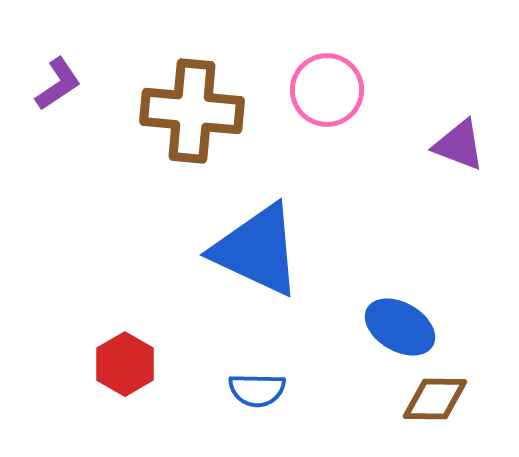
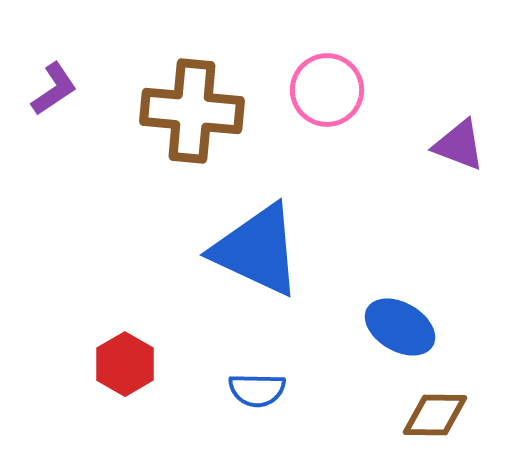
purple L-shape: moved 4 px left, 5 px down
brown diamond: moved 16 px down
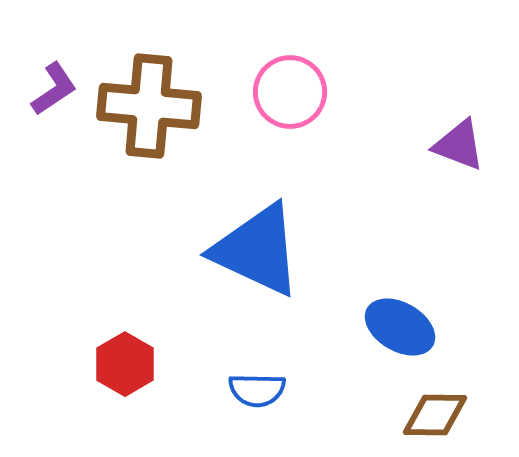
pink circle: moved 37 px left, 2 px down
brown cross: moved 43 px left, 5 px up
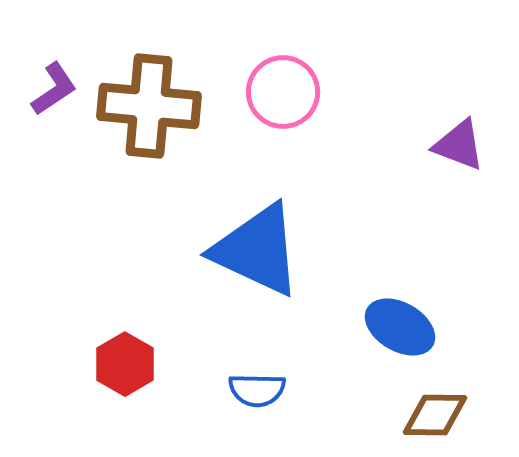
pink circle: moved 7 px left
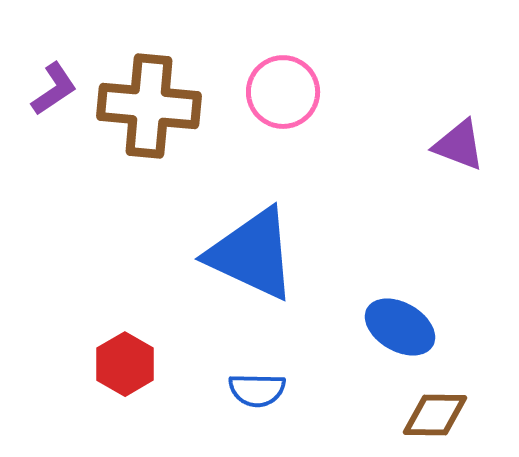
blue triangle: moved 5 px left, 4 px down
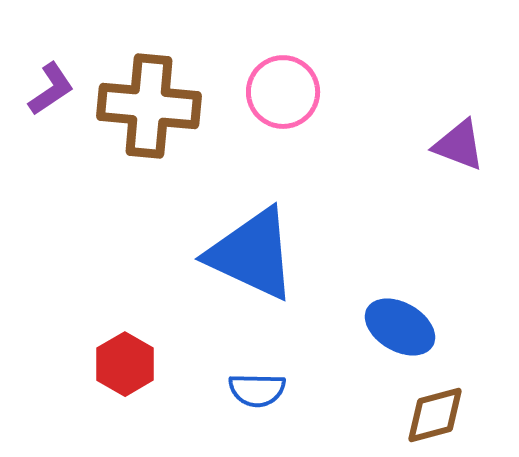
purple L-shape: moved 3 px left
brown diamond: rotated 16 degrees counterclockwise
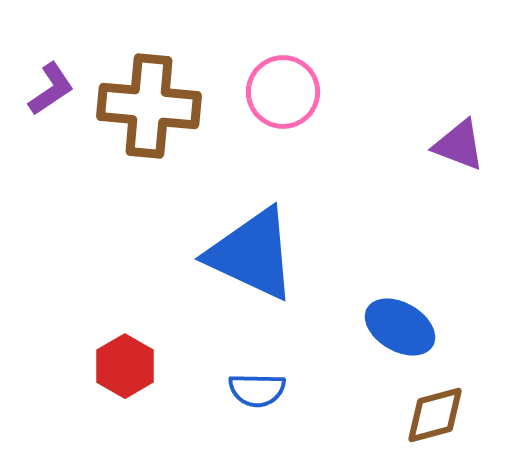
red hexagon: moved 2 px down
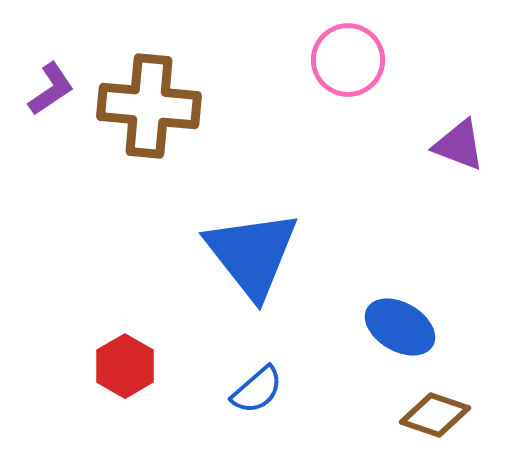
pink circle: moved 65 px right, 32 px up
blue triangle: rotated 27 degrees clockwise
blue semicircle: rotated 42 degrees counterclockwise
brown diamond: rotated 34 degrees clockwise
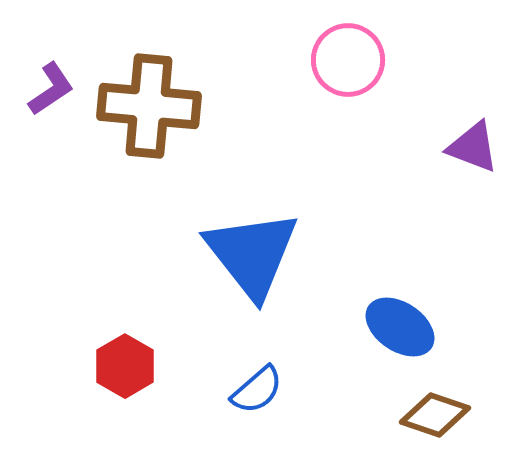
purple triangle: moved 14 px right, 2 px down
blue ellipse: rotated 4 degrees clockwise
